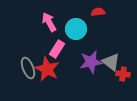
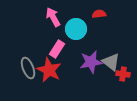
red semicircle: moved 1 px right, 2 px down
pink arrow: moved 4 px right, 5 px up
red star: moved 2 px right, 1 px down
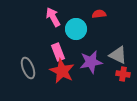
pink rectangle: moved 1 px right, 3 px down; rotated 54 degrees counterclockwise
gray triangle: moved 7 px right, 7 px up; rotated 12 degrees counterclockwise
red star: moved 13 px right, 1 px down
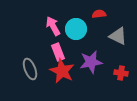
pink arrow: moved 9 px down
gray triangle: moved 19 px up
gray ellipse: moved 2 px right, 1 px down
red cross: moved 2 px left, 1 px up
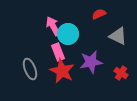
red semicircle: rotated 16 degrees counterclockwise
cyan circle: moved 8 px left, 5 px down
red cross: rotated 24 degrees clockwise
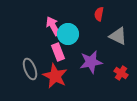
red semicircle: rotated 56 degrees counterclockwise
red star: moved 7 px left, 5 px down
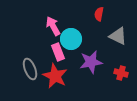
cyan circle: moved 3 px right, 5 px down
red cross: rotated 16 degrees counterclockwise
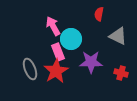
purple star: rotated 10 degrees clockwise
red star: moved 1 px right, 5 px up; rotated 15 degrees clockwise
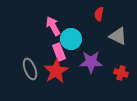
pink rectangle: moved 1 px right
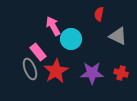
pink rectangle: moved 21 px left; rotated 18 degrees counterclockwise
purple star: moved 1 px right, 11 px down
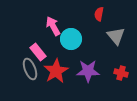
gray triangle: moved 2 px left; rotated 24 degrees clockwise
purple star: moved 4 px left, 2 px up
